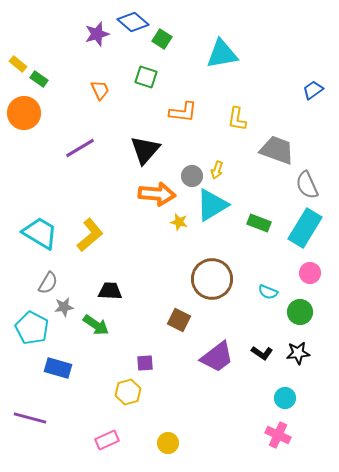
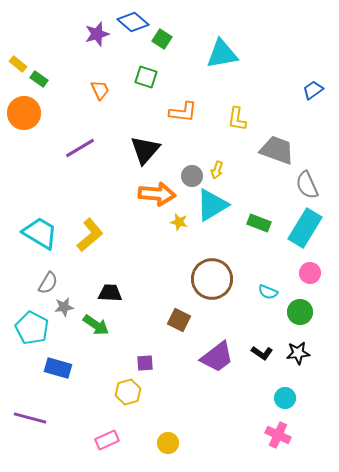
black trapezoid at (110, 291): moved 2 px down
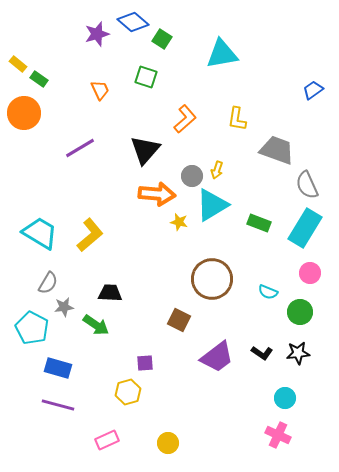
orange L-shape at (183, 112): moved 2 px right, 7 px down; rotated 48 degrees counterclockwise
purple line at (30, 418): moved 28 px right, 13 px up
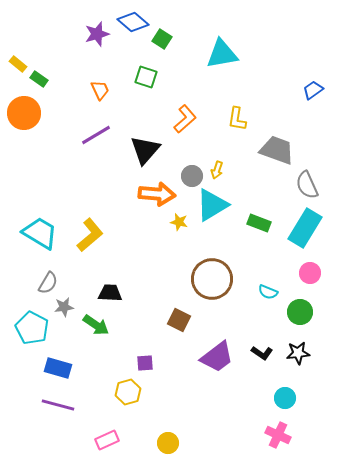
purple line at (80, 148): moved 16 px right, 13 px up
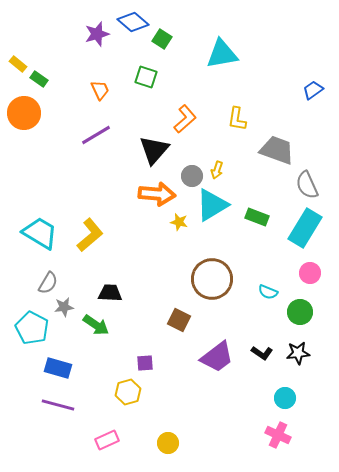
black triangle at (145, 150): moved 9 px right
green rectangle at (259, 223): moved 2 px left, 6 px up
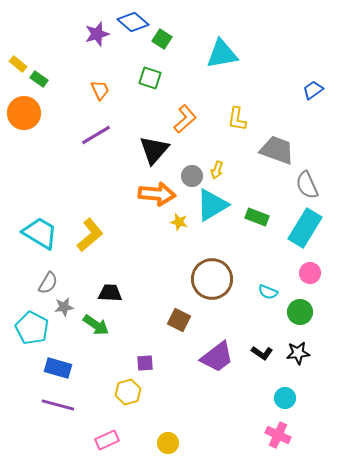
green square at (146, 77): moved 4 px right, 1 px down
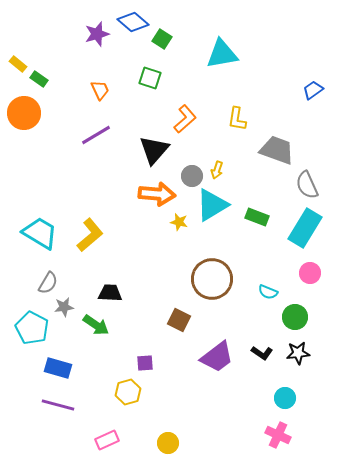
green circle at (300, 312): moved 5 px left, 5 px down
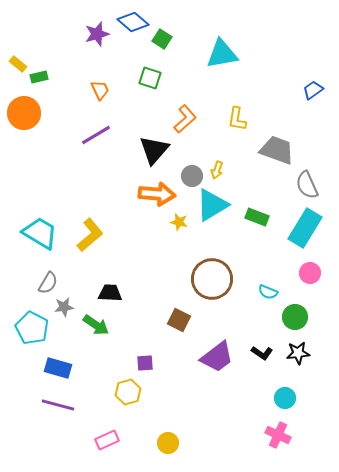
green rectangle at (39, 79): moved 2 px up; rotated 48 degrees counterclockwise
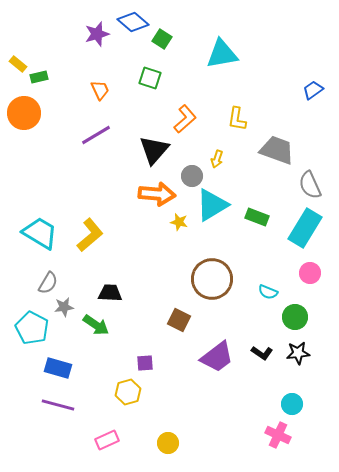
yellow arrow at (217, 170): moved 11 px up
gray semicircle at (307, 185): moved 3 px right
cyan circle at (285, 398): moved 7 px right, 6 px down
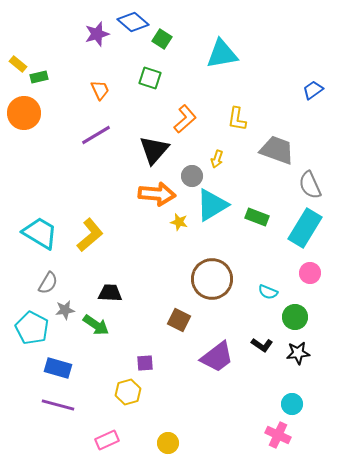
gray star at (64, 307): moved 1 px right, 3 px down
black L-shape at (262, 353): moved 8 px up
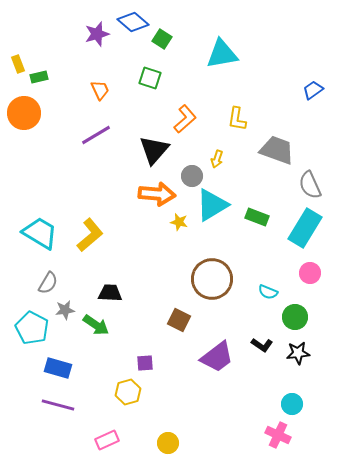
yellow rectangle at (18, 64): rotated 30 degrees clockwise
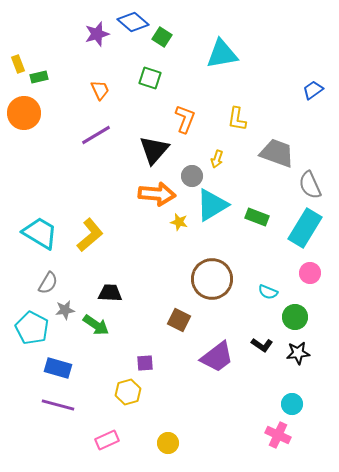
green square at (162, 39): moved 2 px up
orange L-shape at (185, 119): rotated 28 degrees counterclockwise
gray trapezoid at (277, 150): moved 3 px down
